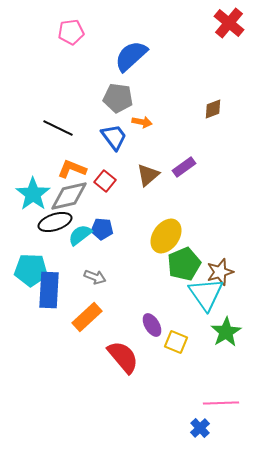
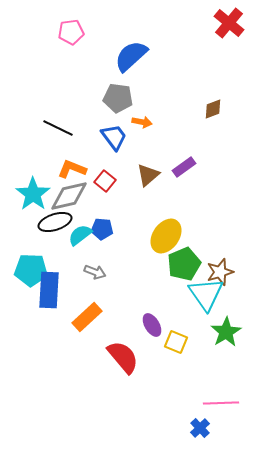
gray arrow: moved 5 px up
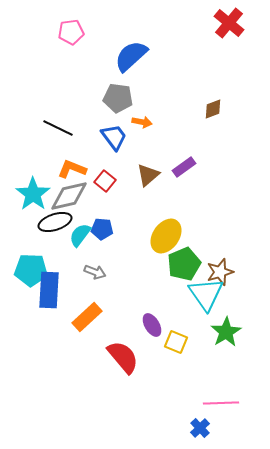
cyan semicircle: rotated 15 degrees counterclockwise
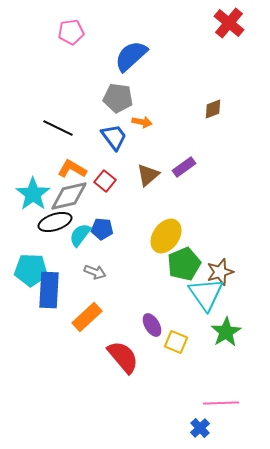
orange L-shape: rotated 8 degrees clockwise
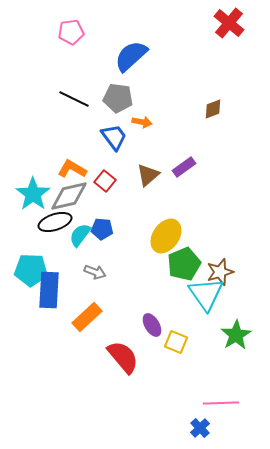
black line: moved 16 px right, 29 px up
green star: moved 10 px right, 3 px down
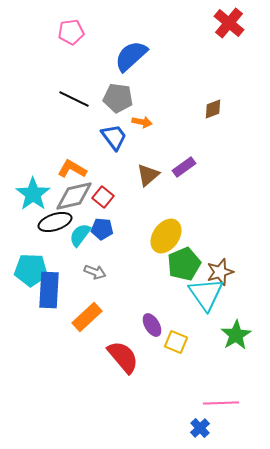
red square: moved 2 px left, 16 px down
gray diamond: moved 5 px right
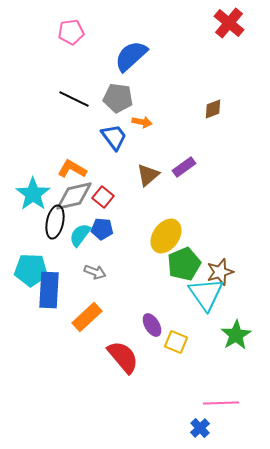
black ellipse: rotated 60 degrees counterclockwise
